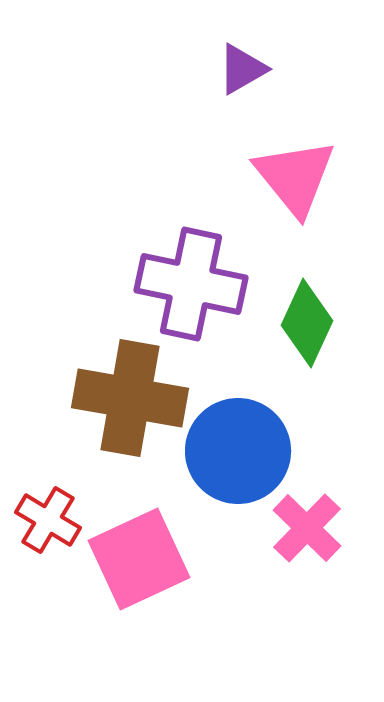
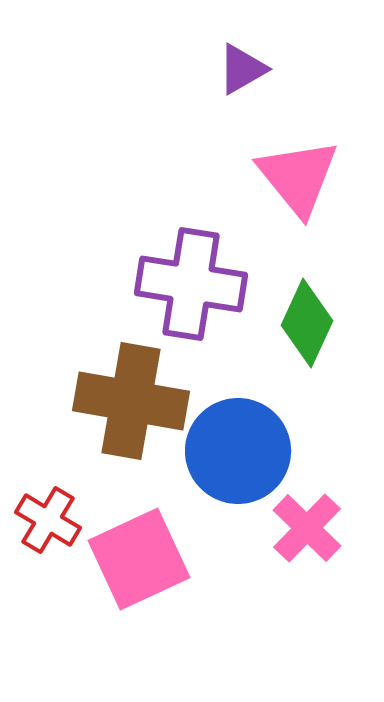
pink triangle: moved 3 px right
purple cross: rotated 3 degrees counterclockwise
brown cross: moved 1 px right, 3 px down
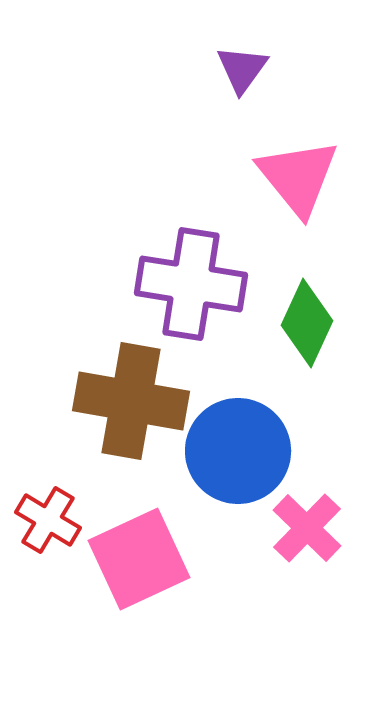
purple triangle: rotated 24 degrees counterclockwise
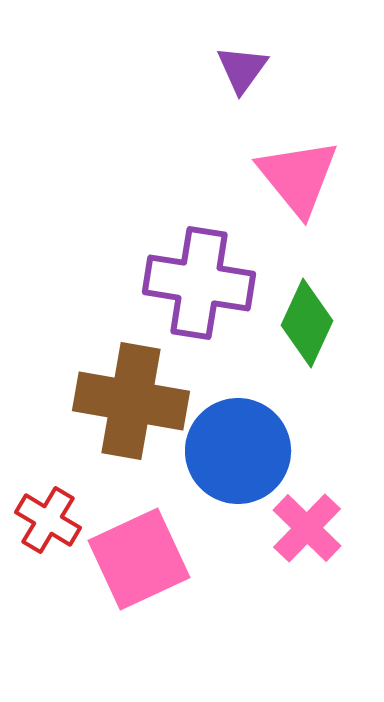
purple cross: moved 8 px right, 1 px up
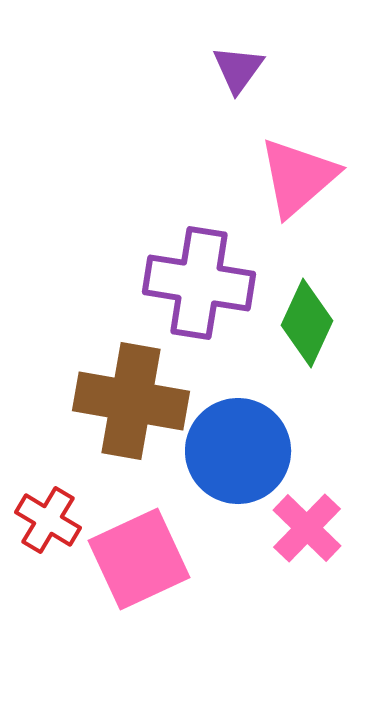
purple triangle: moved 4 px left
pink triangle: rotated 28 degrees clockwise
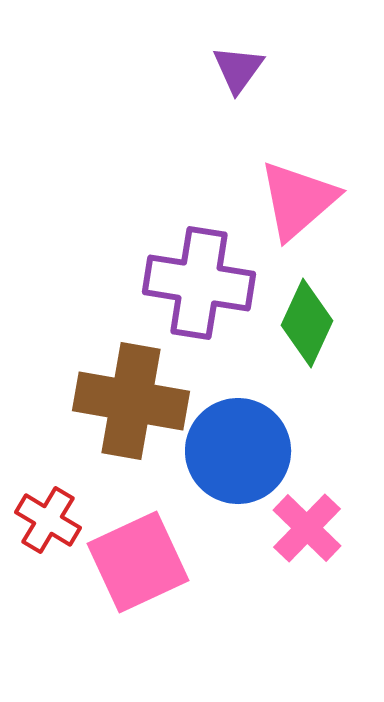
pink triangle: moved 23 px down
pink square: moved 1 px left, 3 px down
